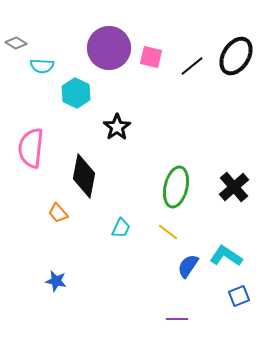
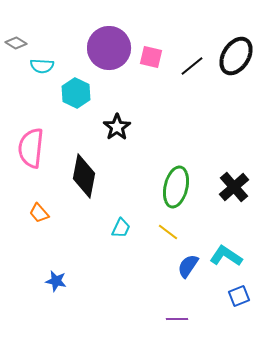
orange trapezoid: moved 19 px left
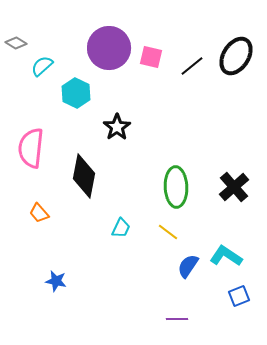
cyan semicircle: rotated 135 degrees clockwise
green ellipse: rotated 15 degrees counterclockwise
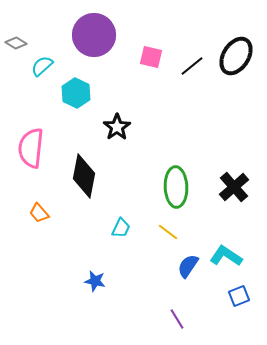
purple circle: moved 15 px left, 13 px up
blue star: moved 39 px right
purple line: rotated 60 degrees clockwise
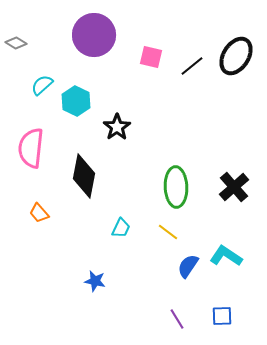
cyan semicircle: moved 19 px down
cyan hexagon: moved 8 px down
blue square: moved 17 px left, 20 px down; rotated 20 degrees clockwise
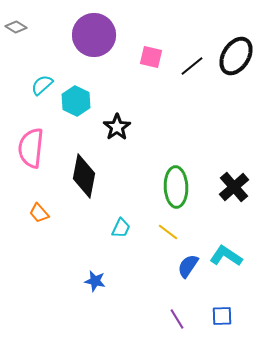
gray diamond: moved 16 px up
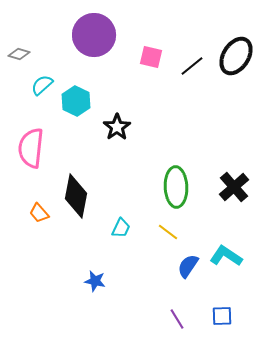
gray diamond: moved 3 px right, 27 px down; rotated 15 degrees counterclockwise
black diamond: moved 8 px left, 20 px down
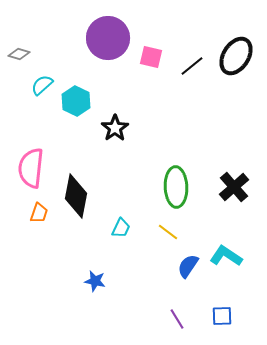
purple circle: moved 14 px right, 3 px down
black star: moved 2 px left, 1 px down
pink semicircle: moved 20 px down
orange trapezoid: rotated 120 degrees counterclockwise
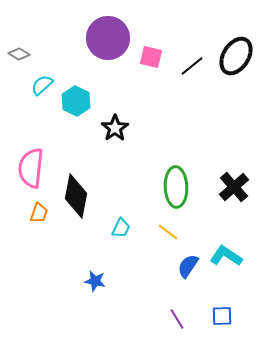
gray diamond: rotated 15 degrees clockwise
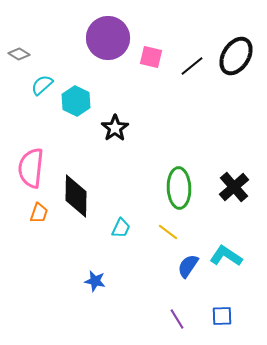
green ellipse: moved 3 px right, 1 px down
black diamond: rotated 9 degrees counterclockwise
